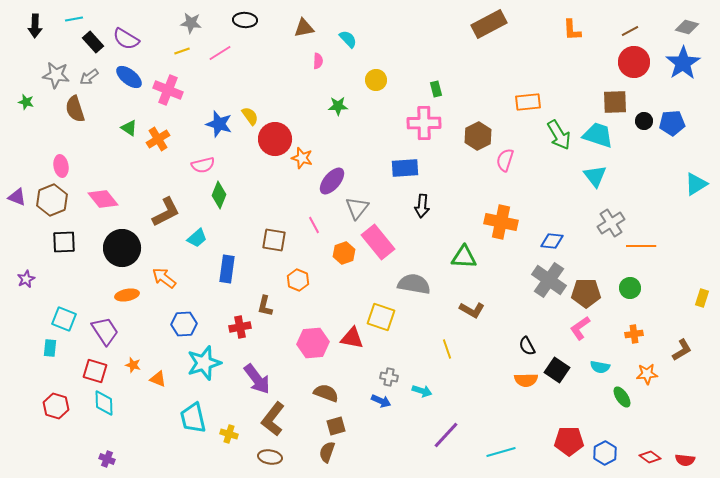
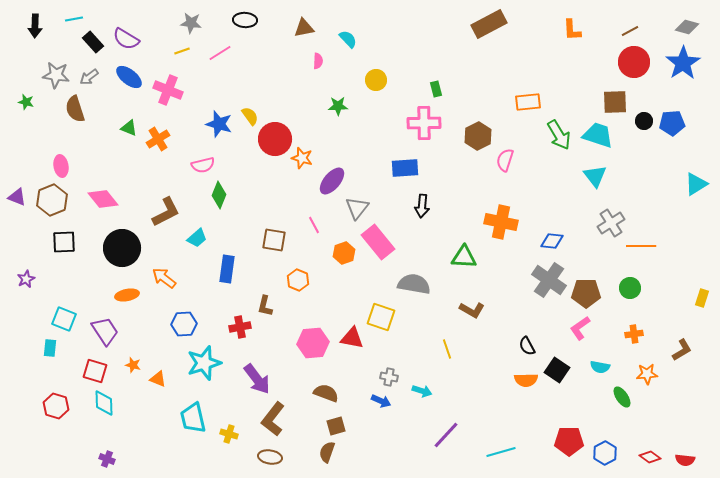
green triangle at (129, 128): rotated 12 degrees counterclockwise
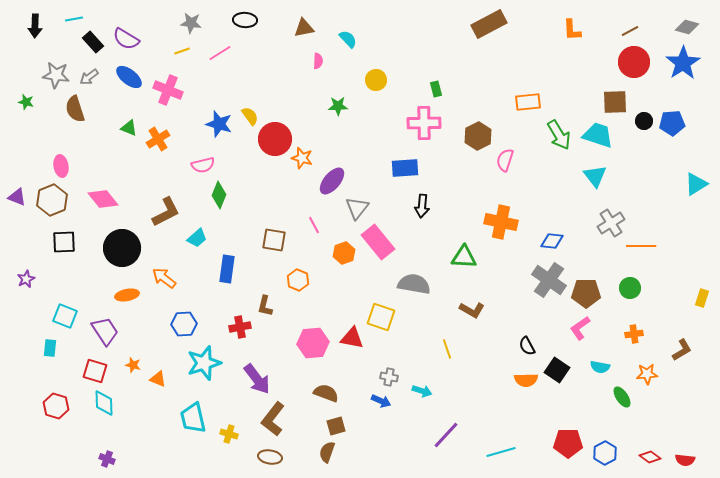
cyan square at (64, 319): moved 1 px right, 3 px up
red pentagon at (569, 441): moved 1 px left, 2 px down
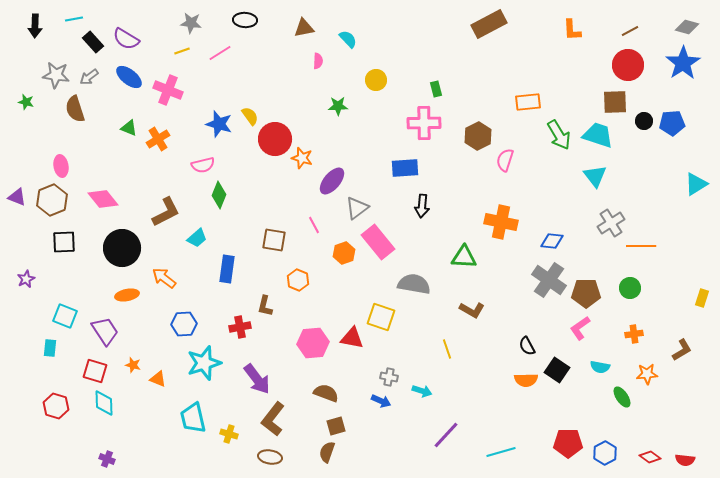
red circle at (634, 62): moved 6 px left, 3 px down
gray triangle at (357, 208): rotated 15 degrees clockwise
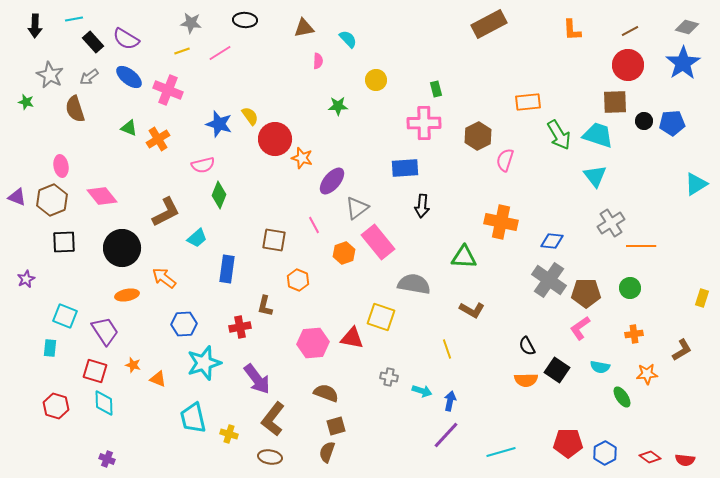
gray star at (56, 75): moved 6 px left; rotated 20 degrees clockwise
pink diamond at (103, 199): moved 1 px left, 3 px up
blue arrow at (381, 401): moved 69 px right; rotated 102 degrees counterclockwise
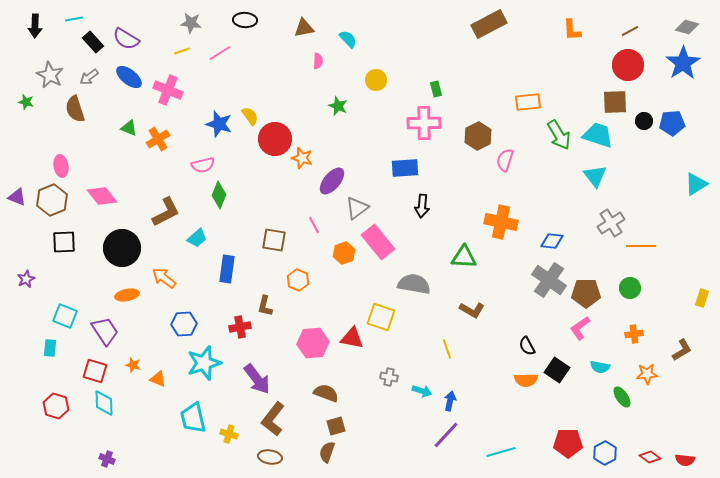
green star at (338, 106): rotated 24 degrees clockwise
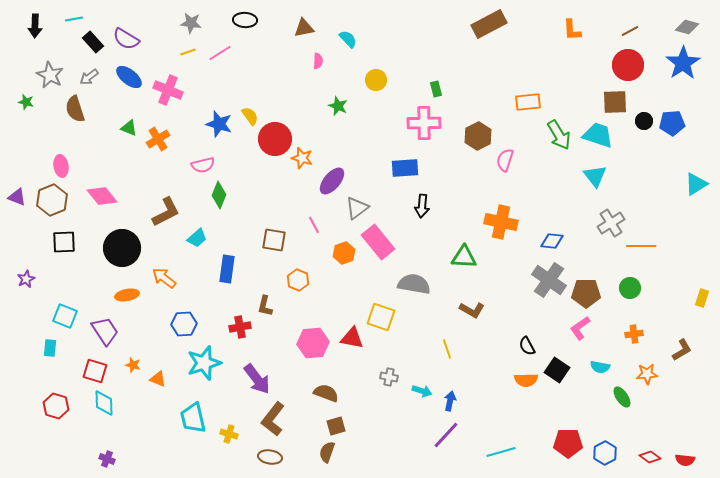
yellow line at (182, 51): moved 6 px right, 1 px down
